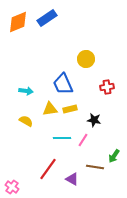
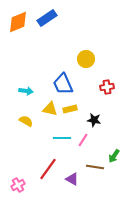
yellow triangle: rotated 21 degrees clockwise
pink cross: moved 6 px right, 2 px up; rotated 24 degrees clockwise
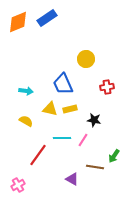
red line: moved 10 px left, 14 px up
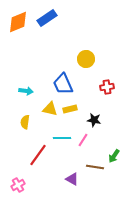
yellow semicircle: moved 1 px left, 1 px down; rotated 112 degrees counterclockwise
